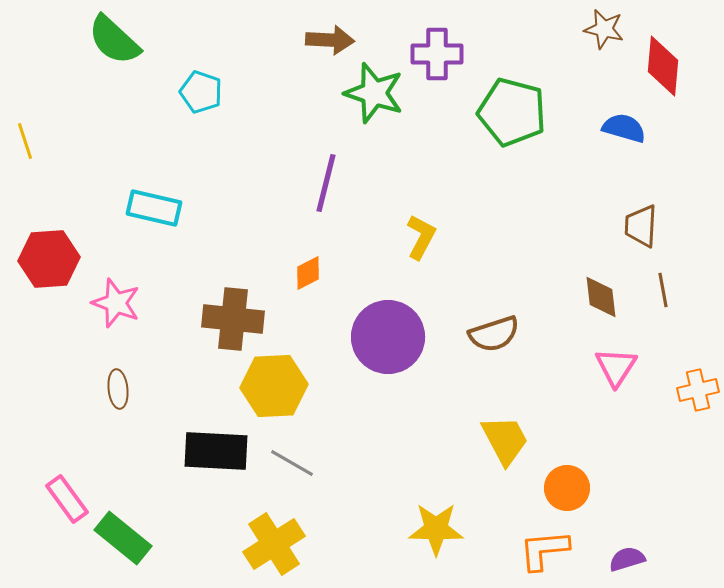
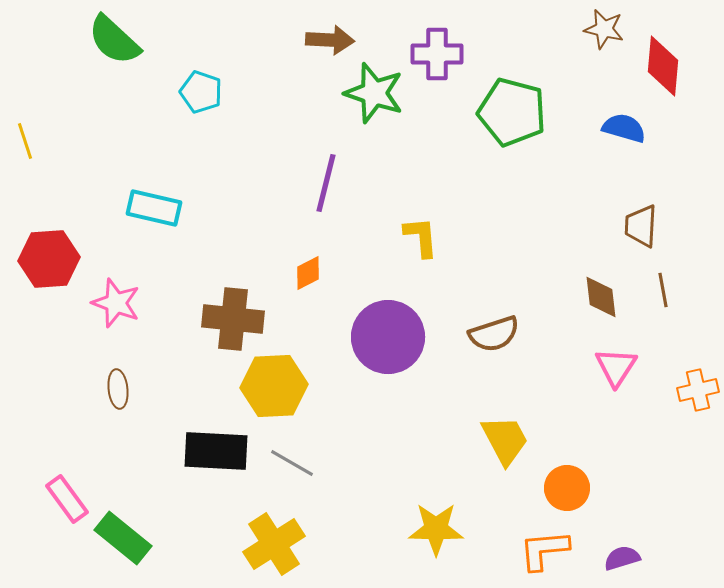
yellow L-shape: rotated 33 degrees counterclockwise
purple semicircle: moved 5 px left, 1 px up
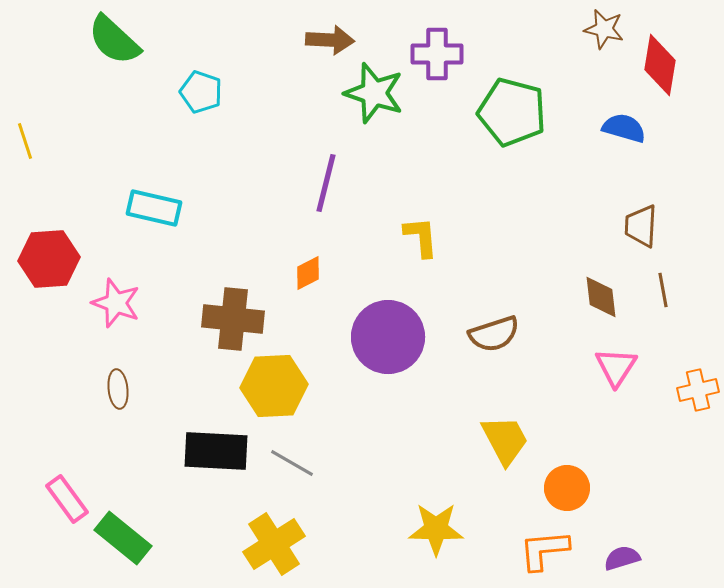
red diamond: moved 3 px left, 1 px up; rotated 4 degrees clockwise
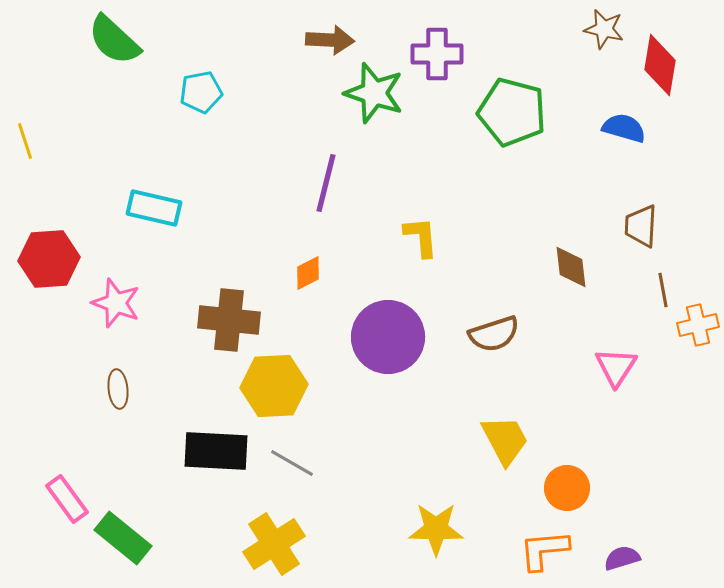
cyan pentagon: rotated 30 degrees counterclockwise
brown diamond: moved 30 px left, 30 px up
brown cross: moved 4 px left, 1 px down
orange cross: moved 65 px up
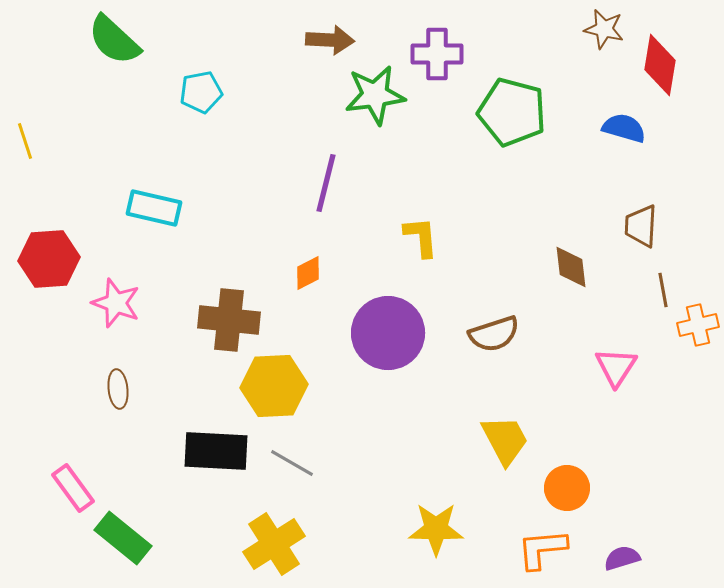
green star: moved 1 px right, 2 px down; rotated 26 degrees counterclockwise
purple circle: moved 4 px up
pink rectangle: moved 6 px right, 11 px up
orange L-shape: moved 2 px left, 1 px up
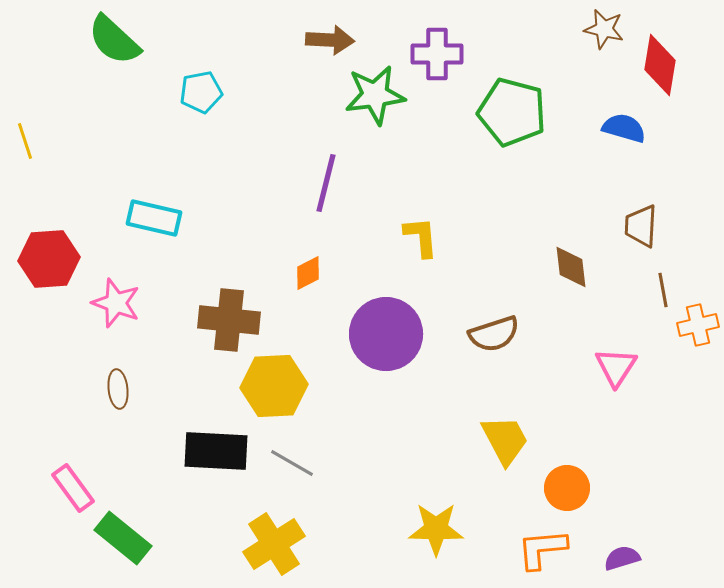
cyan rectangle: moved 10 px down
purple circle: moved 2 px left, 1 px down
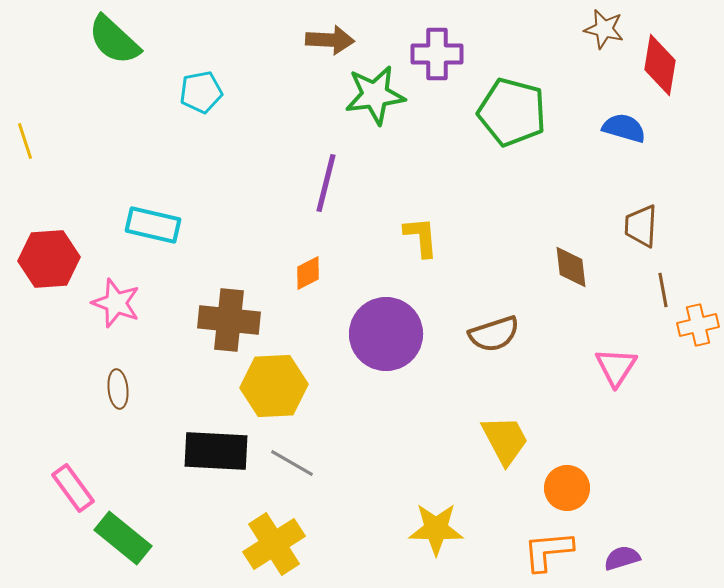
cyan rectangle: moved 1 px left, 7 px down
orange L-shape: moved 6 px right, 2 px down
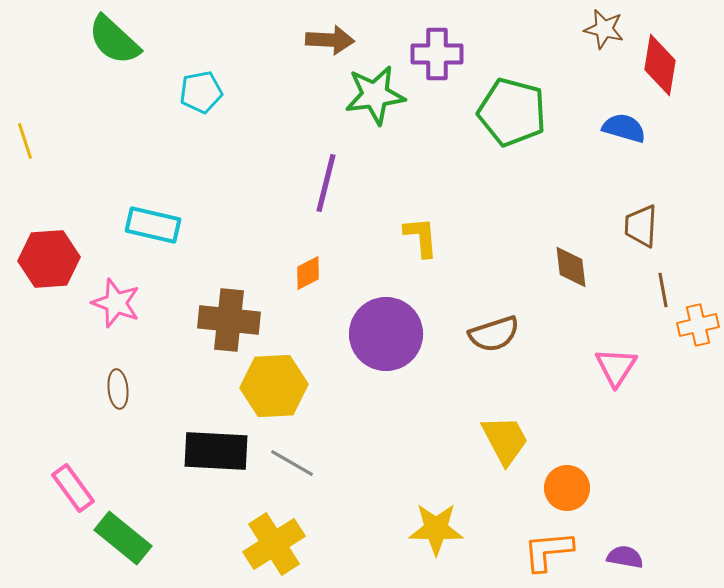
purple semicircle: moved 3 px right, 1 px up; rotated 27 degrees clockwise
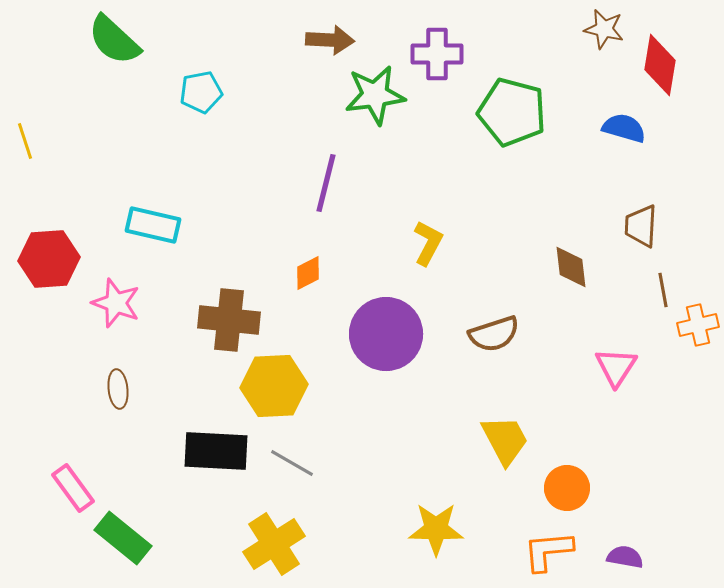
yellow L-shape: moved 7 px right, 6 px down; rotated 33 degrees clockwise
